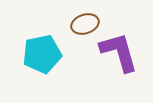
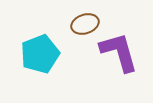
cyan pentagon: moved 2 px left; rotated 9 degrees counterclockwise
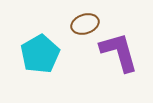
cyan pentagon: rotated 9 degrees counterclockwise
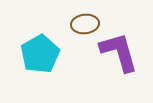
brown ellipse: rotated 12 degrees clockwise
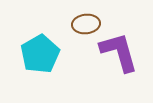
brown ellipse: moved 1 px right
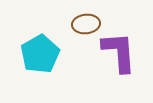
purple L-shape: rotated 12 degrees clockwise
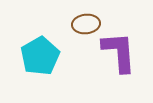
cyan pentagon: moved 2 px down
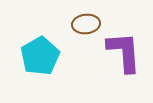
purple L-shape: moved 5 px right
